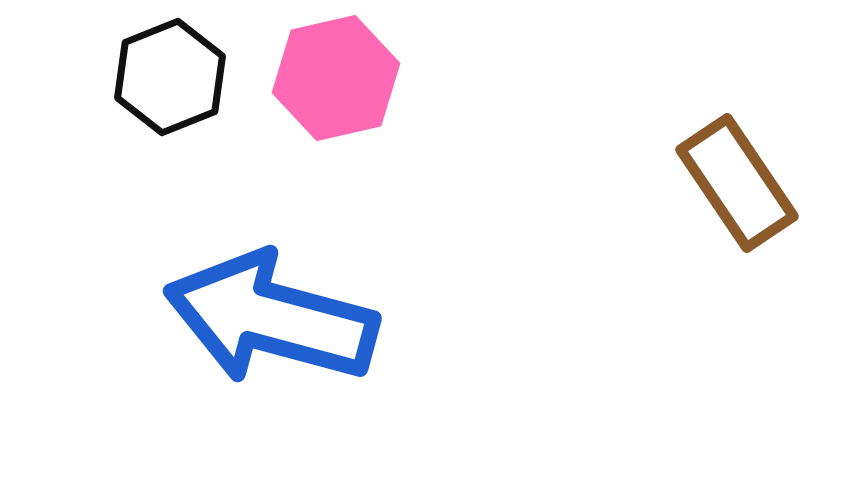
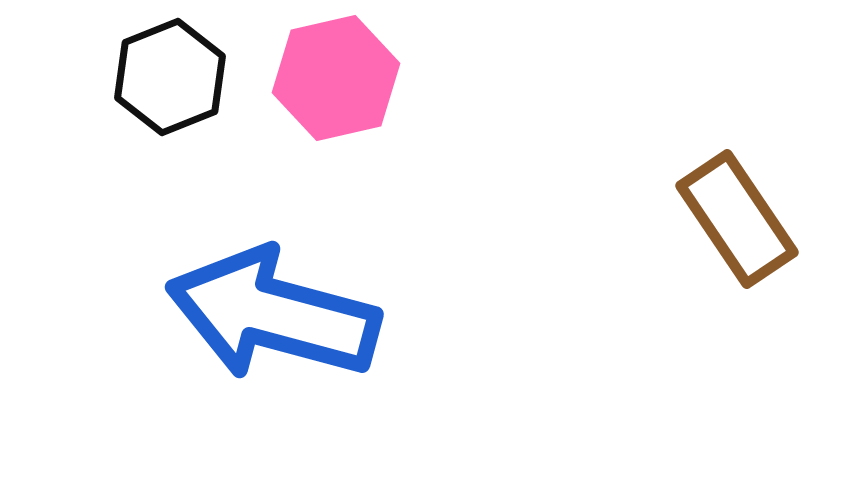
brown rectangle: moved 36 px down
blue arrow: moved 2 px right, 4 px up
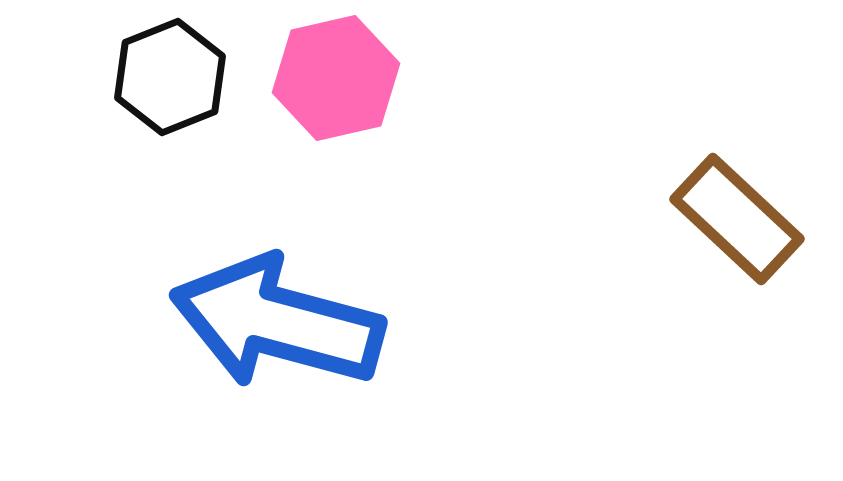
brown rectangle: rotated 13 degrees counterclockwise
blue arrow: moved 4 px right, 8 px down
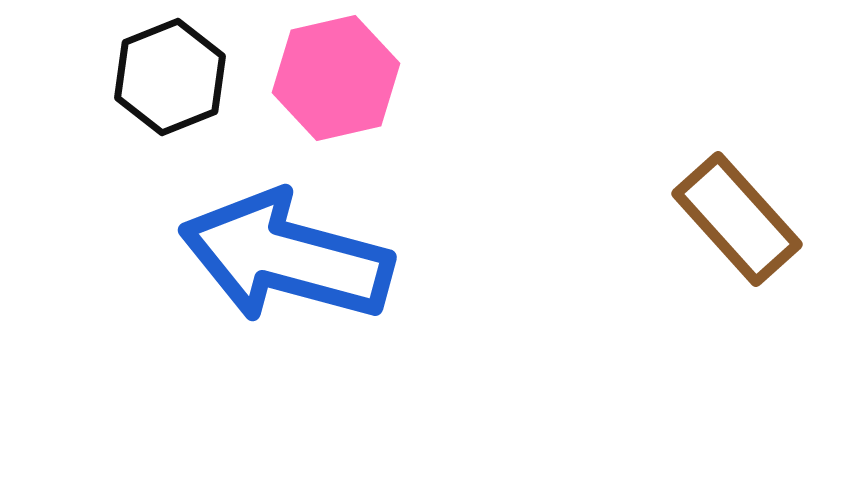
brown rectangle: rotated 5 degrees clockwise
blue arrow: moved 9 px right, 65 px up
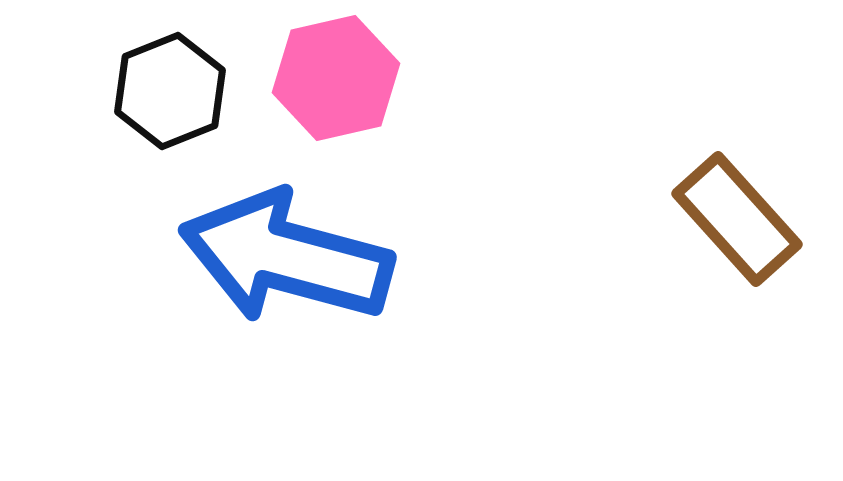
black hexagon: moved 14 px down
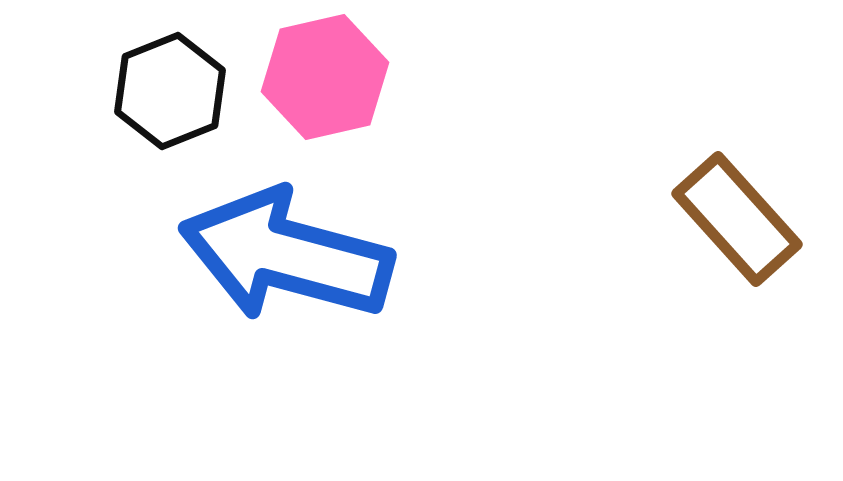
pink hexagon: moved 11 px left, 1 px up
blue arrow: moved 2 px up
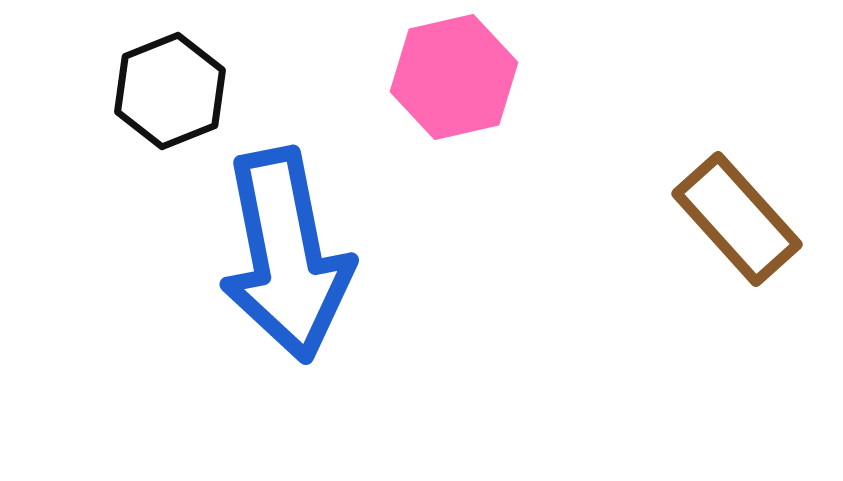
pink hexagon: moved 129 px right
blue arrow: rotated 116 degrees counterclockwise
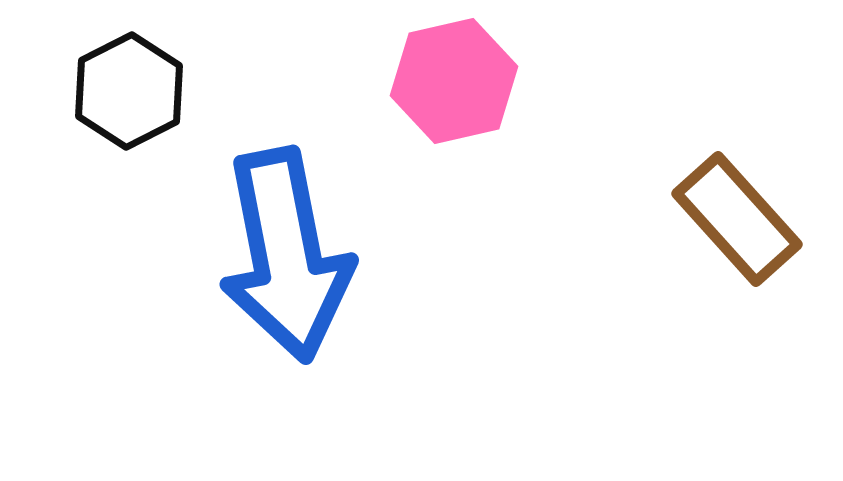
pink hexagon: moved 4 px down
black hexagon: moved 41 px left; rotated 5 degrees counterclockwise
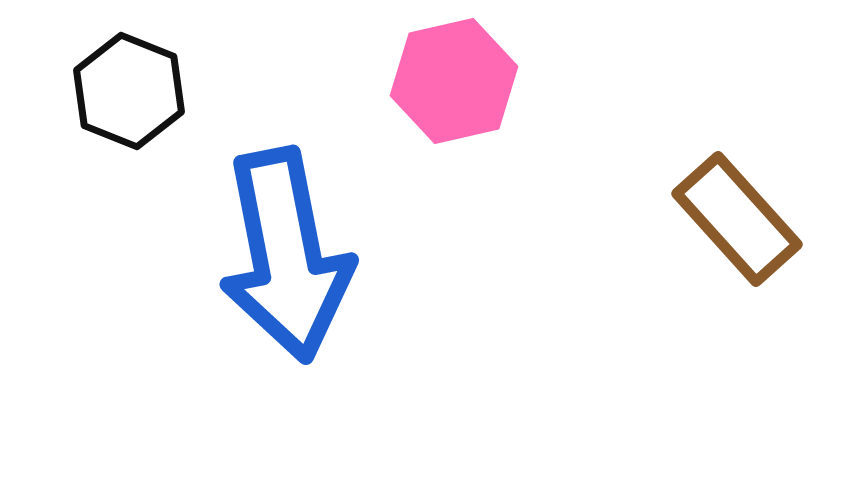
black hexagon: rotated 11 degrees counterclockwise
